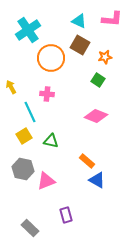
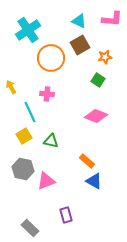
brown square: rotated 30 degrees clockwise
blue triangle: moved 3 px left, 1 px down
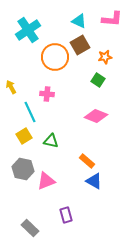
orange circle: moved 4 px right, 1 px up
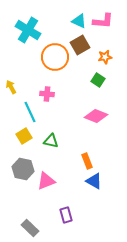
pink L-shape: moved 9 px left, 2 px down
cyan cross: rotated 25 degrees counterclockwise
orange rectangle: rotated 28 degrees clockwise
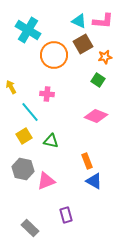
brown square: moved 3 px right, 1 px up
orange circle: moved 1 px left, 2 px up
cyan line: rotated 15 degrees counterclockwise
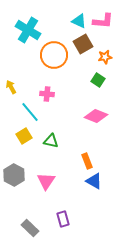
gray hexagon: moved 9 px left, 6 px down; rotated 15 degrees clockwise
pink triangle: rotated 36 degrees counterclockwise
purple rectangle: moved 3 px left, 4 px down
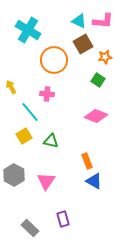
orange circle: moved 5 px down
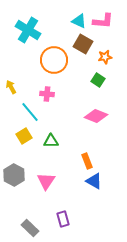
brown square: rotated 30 degrees counterclockwise
green triangle: rotated 14 degrees counterclockwise
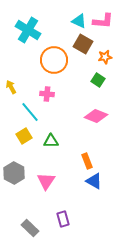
gray hexagon: moved 2 px up
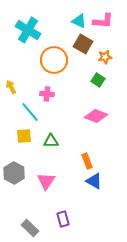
yellow square: rotated 28 degrees clockwise
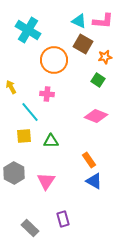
orange rectangle: moved 2 px right, 1 px up; rotated 14 degrees counterclockwise
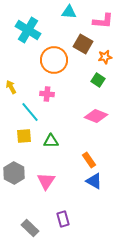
cyan triangle: moved 10 px left, 9 px up; rotated 21 degrees counterclockwise
